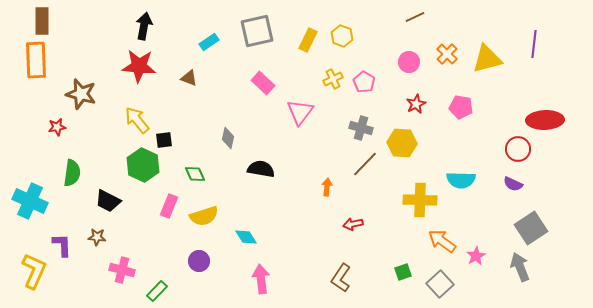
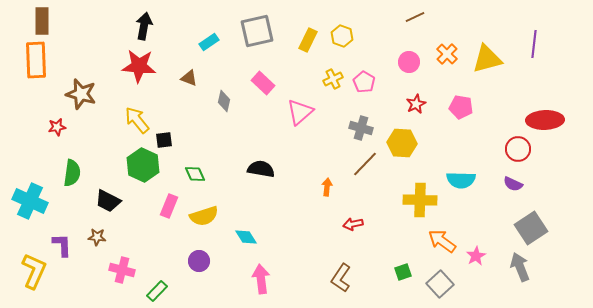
pink triangle at (300, 112): rotated 12 degrees clockwise
gray diamond at (228, 138): moved 4 px left, 37 px up
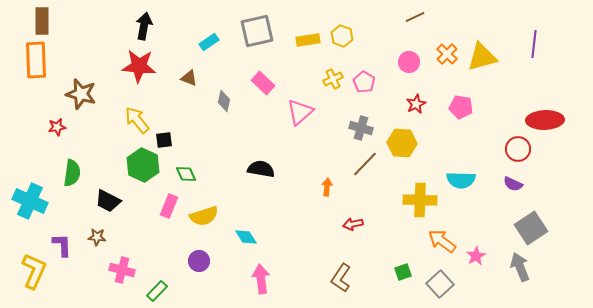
yellow rectangle at (308, 40): rotated 55 degrees clockwise
yellow triangle at (487, 59): moved 5 px left, 2 px up
green diamond at (195, 174): moved 9 px left
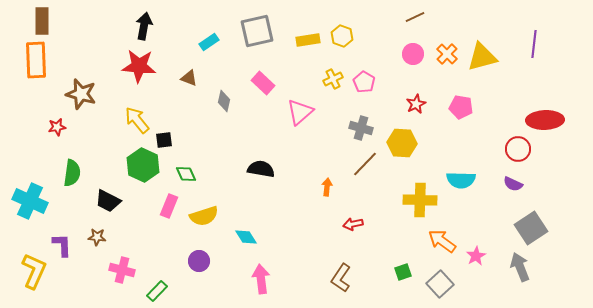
pink circle at (409, 62): moved 4 px right, 8 px up
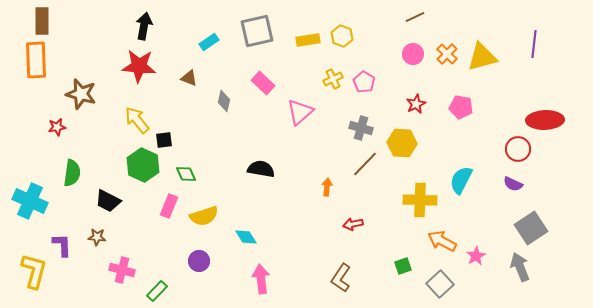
cyan semicircle at (461, 180): rotated 116 degrees clockwise
orange arrow at (442, 241): rotated 8 degrees counterclockwise
yellow L-shape at (34, 271): rotated 9 degrees counterclockwise
green square at (403, 272): moved 6 px up
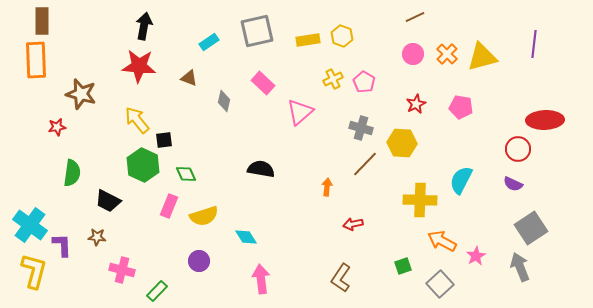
cyan cross at (30, 201): moved 24 px down; rotated 12 degrees clockwise
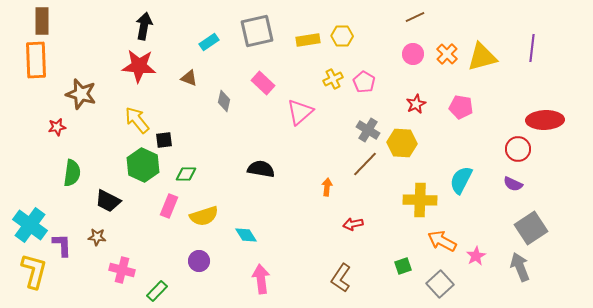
yellow hexagon at (342, 36): rotated 20 degrees counterclockwise
purple line at (534, 44): moved 2 px left, 4 px down
gray cross at (361, 128): moved 7 px right, 2 px down; rotated 15 degrees clockwise
green diamond at (186, 174): rotated 65 degrees counterclockwise
cyan diamond at (246, 237): moved 2 px up
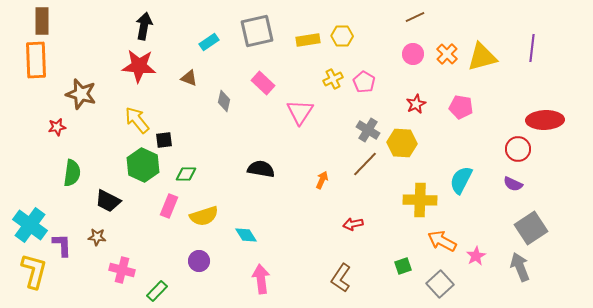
pink triangle at (300, 112): rotated 16 degrees counterclockwise
orange arrow at (327, 187): moved 5 px left, 7 px up; rotated 18 degrees clockwise
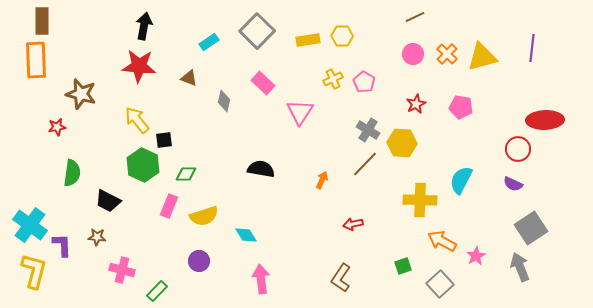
gray square at (257, 31): rotated 32 degrees counterclockwise
